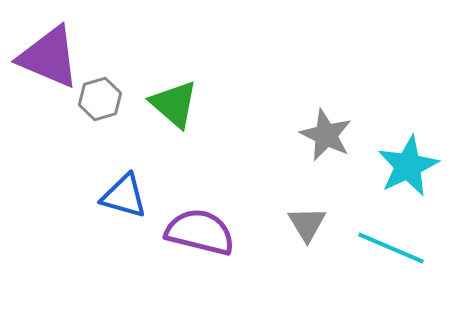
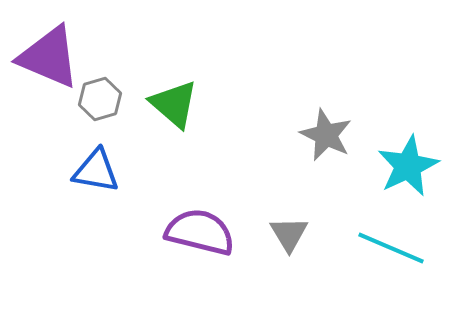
blue triangle: moved 28 px left, 25 px up; rotated 6 degrees counterclockwise
gray triangle: moved 18 px left, 10 px down
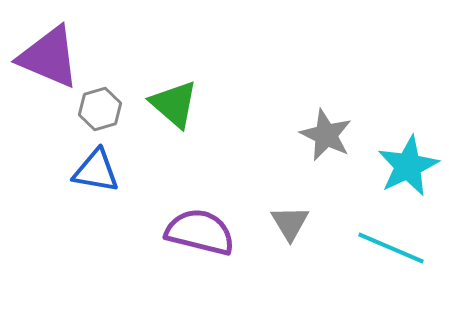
gray hexagon: moved 10 px down
gray triangle: moved 1 px right, 11 px up
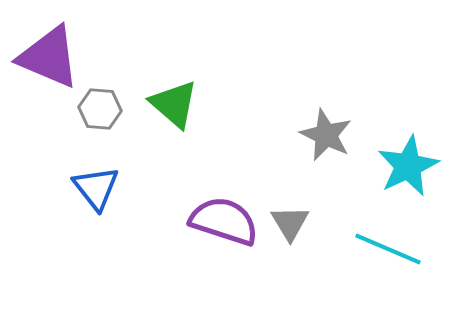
gray hexagon: rotated 21 degrees clockwise
blue triangle: moved 17 px down; rotated 42 degrees clockwise
purple semicircle: moved 24 px right, 11 px up; rotated 4 degrees clockwise
cyan line: moved 3 px left, 1 px down
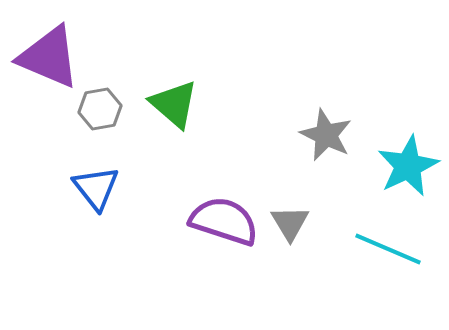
gray hexagon: rotated 15 degrees counterclockwise
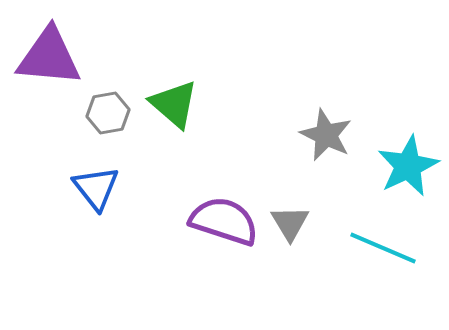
purple triangle: rotated 18 degrees counterclockwise
gray hexagon: moved 8 px right, 4 px down
cyan line: moved 5 px left, 1 px up
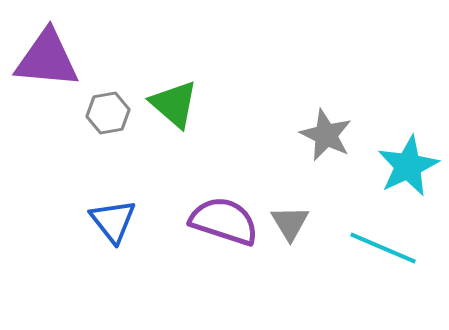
purple triangle: moved 2 px left, 2 px down
blue triangle: moved 17 px right, 33 px down
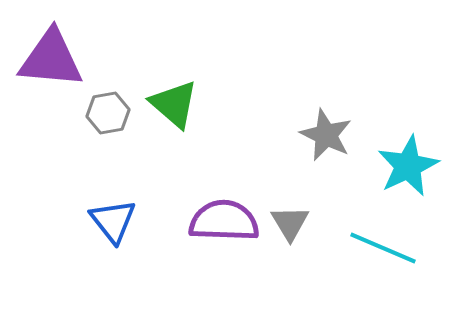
purple triangle: moved 4 px right
purple semicircle: rotated 16 degrees counterclockwise
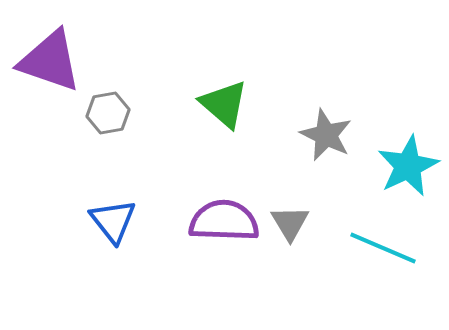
purple triangle: moved 1 px left, 2 px down; rotated 14 degrees clockwise
green triangle: moved 50 px right
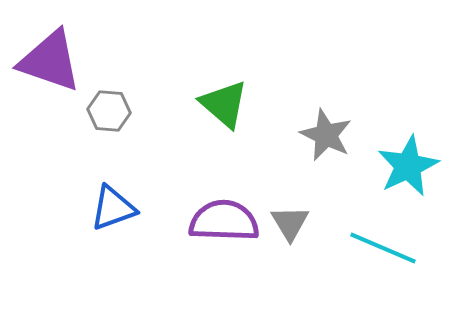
gray hexagon: moved 1 px right, 2 px up; rotated 15 degrees clockwise
blue triangle: moved 13 px up; rotated 48 degrees clockwise
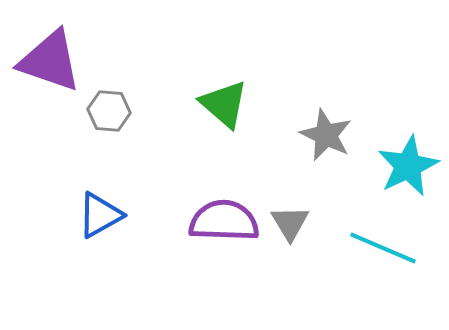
blue triangle: moved 13 px left, 7 px down; rotated 9 degrees counterclockwise
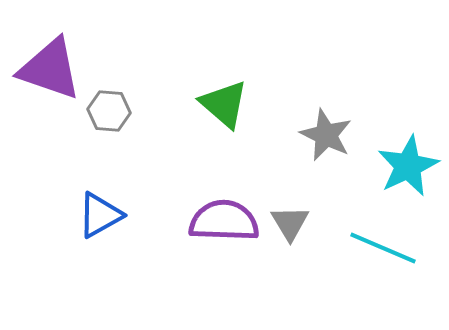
purple triangle: moved 8 px down
